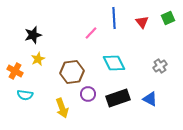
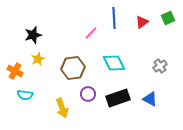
red triangle: rotated 32 degrees clockwise
brown hexagon: moved 1 px right, 4 px up
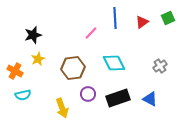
blue line: moved 1 px right
cyan semicircle: moved 2 px left; rotated 21 degrees counterclockwise
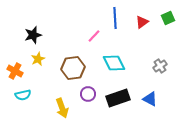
pink line: moved 3 px right, 3 px down
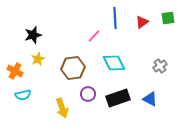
green square: rotated 16 degrees clockwise
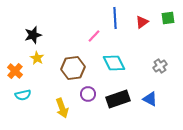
yellow star: moved 1 px left, 1 px up; rotated 16 degrees counterclockwise
orange cross: rotated 14 degrees clockwise
black rectangle: moved 1 px down
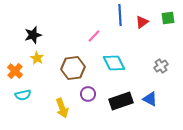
blue line: moved 5 px right, 3 px up
gray cross: moved 1 px right
black rectangle: moved 3 px right, 2 px down
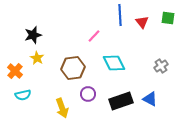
green square: rotated 16 degrees clockwise
red triangle: rotated 32 degrees counterclockwise
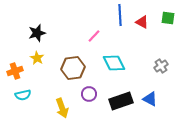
red triangle: rotated 24 degrees counterclockwise
black star: moved 4 px right, 2 px up
orange cross: rotated 28 degrees clockwise
purple circle: moved 1 px right
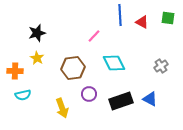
orange cross: rotated 21 degrees clockwise
